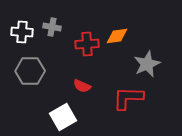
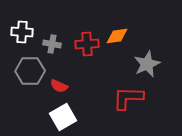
gray cross: moved 17 px down
red semicircle: moved 23 px left
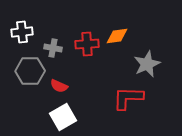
white cross: rotated 10 degrees counterclockwise
gray cross: moved 1 px right, 4 px down
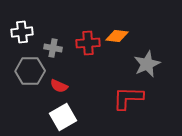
orange diamond: rotated 15 degrees clockwise
red cross: moved 1 px right, 1 px up
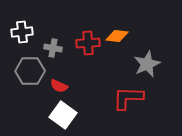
white square: moved 2 px up; rotated 24 degrees counterclockwise
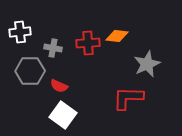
white cross: moved 2 px left
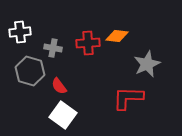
gray hexagon: rotated 16 degrees clockwise
red semicircle: rotated 30 degrees clockwise
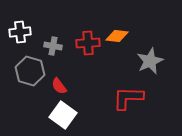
gray cross: moved 2 px up
gray star: moved 3 px right, 3 px up
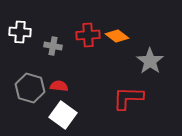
white cross: rotated 10 degrees clockwise
orange diamond: rotated 30 degrees clockwise
red cross: moved 8 px up
gray star: rotated 12 degrees counterclockwise
gray hexagon: moved 17 px down
red semicircle: rotated 132 degrees clockwise
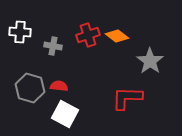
red cross: rotated 15 degrees counterclockwise
red L-shape: moved 1 px left
white square: moved 2 px right, 1 px up; rotated 8 degrees counterclockwise
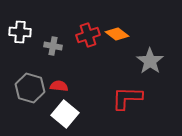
orange diamond: moved 2 px up
white square: rotated 12 degrees clockwise
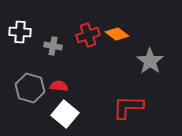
red L-shape: moved 1 px right, 9 px down
